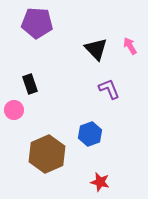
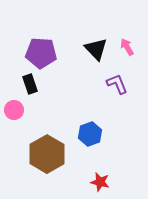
purple pentagon: moved 4 px right, 30 px down
pink arrow: moved 3 px left, 1 px down
purple L-shape: moved 8 px right, 5 px up
brown hexagon: rotated 6 degrees counterclockwise
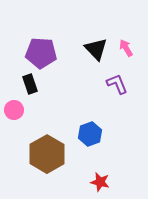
pink arrow: moved 1 px left, 1 px down
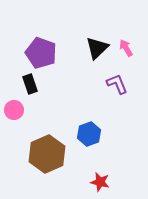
black triangle: moved 1 px right, 1 px up; rotated 30 degrees clockwise
purple pentagon: rotated 16 degrees clockwise
blue hexagon: moved 1 px left
brown hexagon: rotated 6 degrees clockwise
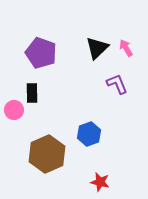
black rectangle: moved 2 px right, 9 px down; rotated 18 degrees clockwise
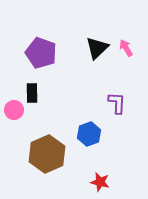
purple L-shape: moved 19 px down; rotated 25 degrees clockwise
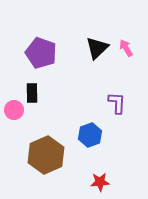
blue hexagon: moved 1 px right, 1 px down
brown hexagon: moved 1 px left, 1 px down
red star: rotated 18 degrees counterclockwise
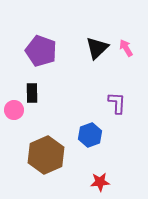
purple pentagon: moved 2 px up
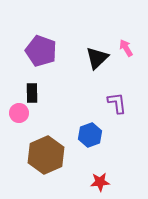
black triangle: moved 10 px down
purple L-shape: rotated 10 degrees counterclockwise
pink circle: moved 5 px right, 3 px down
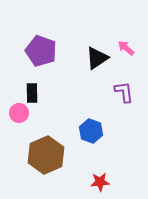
pink arrow: rotated 18 degrees counterclockwise
black triangle: rotated 10 degrees clockwise
purple L-shape: moved 7 px right, 11 px up
blue hexagon: moved 1 px right, 4 px up; rotated 20 degrees counterclockwise
